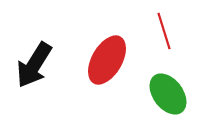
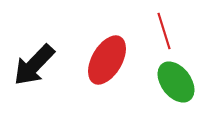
black arrow: rotated 12 degrees clockwise
green ellipse: moved 8 px right, 12 px up
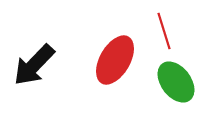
red ellipse: moved 8 px right
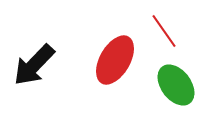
red line: rotated 18 degrees counterclockwise
green ellipse: moved 3 px down
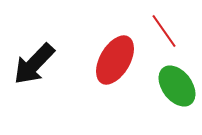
black arrow: moved 1 px up
green ellipse: moved 1 px right, 1 px down
